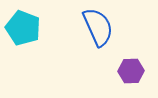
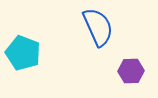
cyan pentagon: moved 25 px down
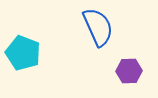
purple hexagon: moved 2 px left
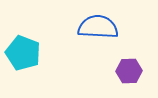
blue semicircle: rotated 63 degrees counterclockwise
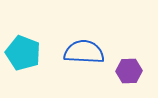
blue semicircle: moved 14 px left, 25 px down
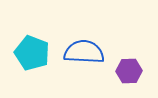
cyan pentagon: moved 9 px right
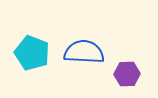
purple hexagon: moved 2 px left, 3 px down
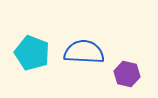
purple hexagon: rotated 15 degrees clockwise
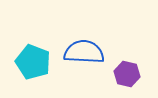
cyan pentagon: moved 1 px right, 9 px down
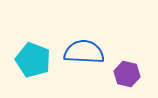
cyan pentagon: moved 2 px up
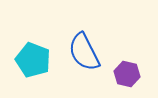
blue semicircle: rotated 120 degrees counterclockwise
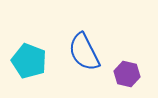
cyan pentagon: moved 4 px left, 1 px down
